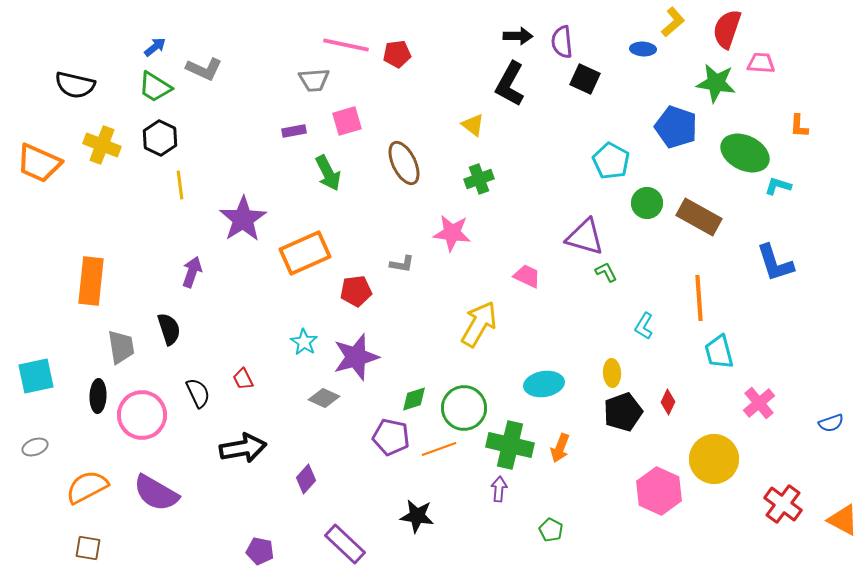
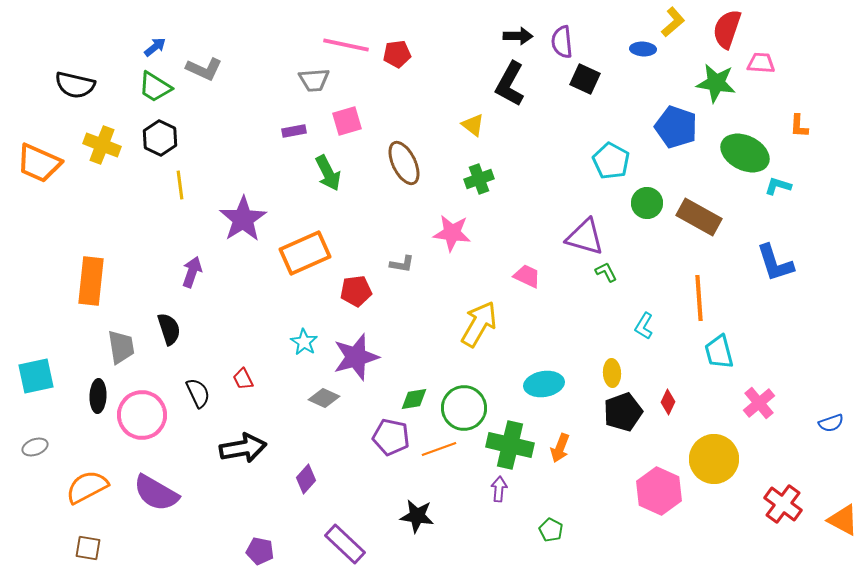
green diamond at (414, 399): rotated 8 degrees clockwise
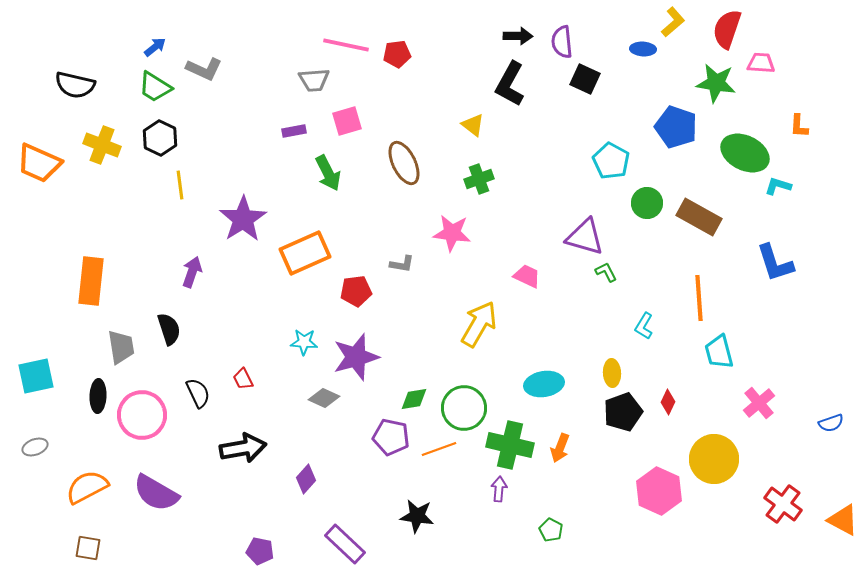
cyan star at (304, 342): rotated 28 degrees counterclockwise
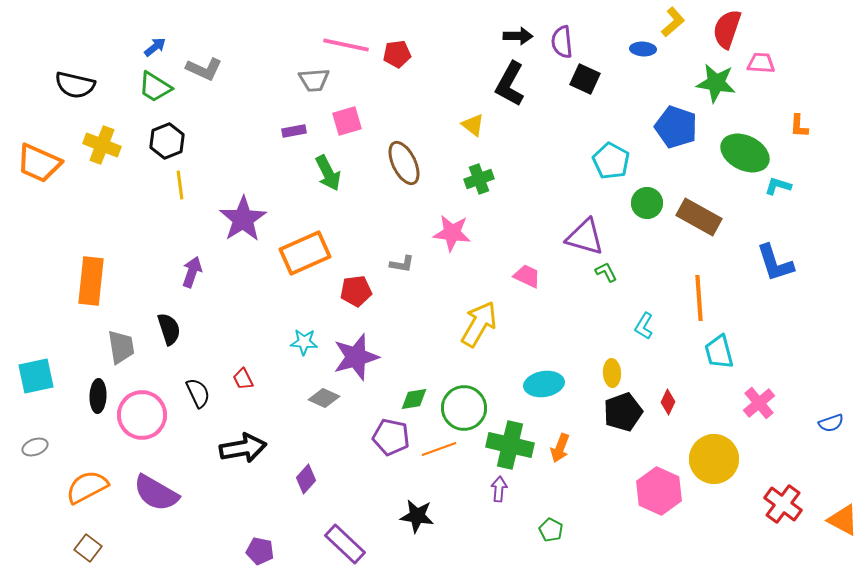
black hexagon at (160, 138): moved 7 px right, 3 px down; rotated 12 degrees clockwise
brown square at (88, 548): rotated 28 degrees clockwise
